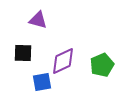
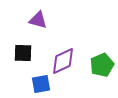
blue square: moved 1 px left, 2 px down
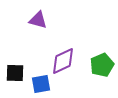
black square: moved 8 px left, 20 px down
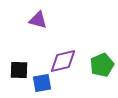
purple diamond: rotated 12 degrees clockwise
black square: moved 4 px right, 3 px up
blue square: moved 1 px right, 1 px up
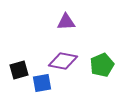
purple triangle: moved 28 px right, 2 px down; rotated 18 degrees counterclockwise
purple diamond: rotated 24 degrees clockwise
black square: rotated 18 degrees counterclockwise
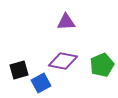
blue square: moved 1 px left; rotated 18 degrees counterclockwise
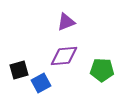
purple triangle: rotated 18 degrees counterclockwise
purple diamond: moved 1 px right, 5 px up; rotated 16 degrees counterclockwise
green pentagon: moved 5 px down; rotated 25 degrees clockwise
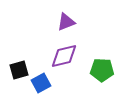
purple diamond: rotated 8 degrees counterclockwise
